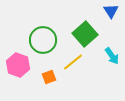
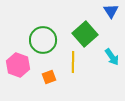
cyan arrow: moved 1 px down
yellow line: rotated 50 degrees counterclockwise
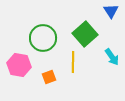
green circle: moved 2 px up
pink hexagon: moved 1 px right; rotated 10 degrees counterclockwise
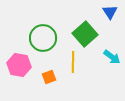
blue triangle: moved 1 px left, 1 px down
cyan arrow: rotated 18 degrees counterclockwise
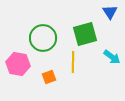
green square: rotated 25 degrees clockwise
pink hexagon: moved 1 px left, 1 px up
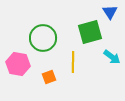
green square: moved 5 px right, 2 px up
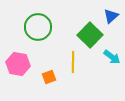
blue triangle: moved 1 px right, 4 px down; rotated 21 degrees clockwise
green square: moved 3 px down; rotated 30 degrees counterclockwise
green circle: moved 5 px left, 11 px up
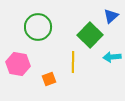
cyan arrow: rotated 138 degrees clockwise
orange square: moved 2 px down
